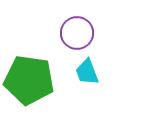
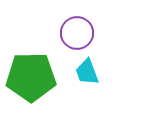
green pentagon: moved 2 px right, 3 px up; rotated 9 degrees counterclockwise
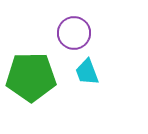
purple circle: moved 3 px left
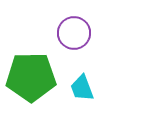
cyan trapezoid: moved 5 px left, 16 px down
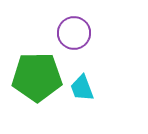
green pentagon: moved 6 px right
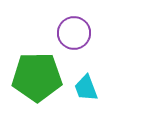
cyan trapezoid: moved 4 px right
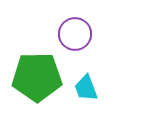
purple circle: moved 1 px right, 1 px down
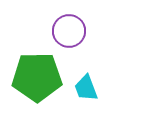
purple circle: moved 6 px left, 3 px up
